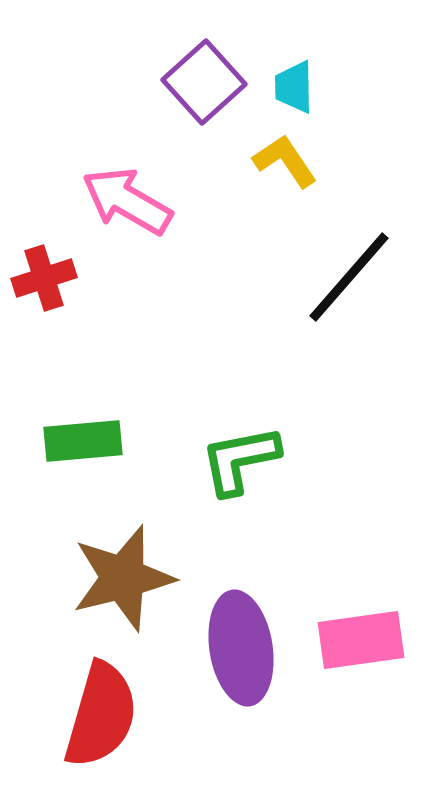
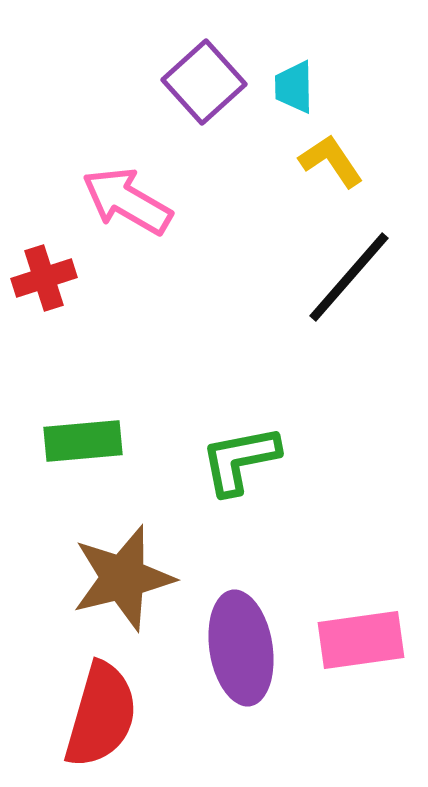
yellow L-shape: moved 46 px right
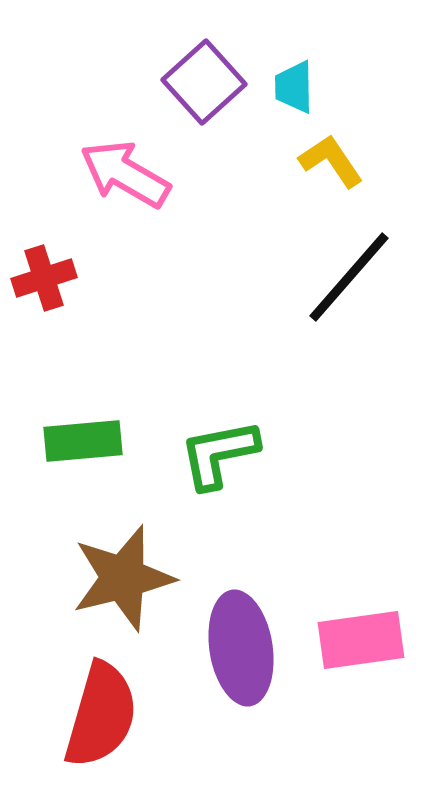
pink arrow: moved 2 px left, 27 px up
green L-shape: moved 21 px left, 6 px up
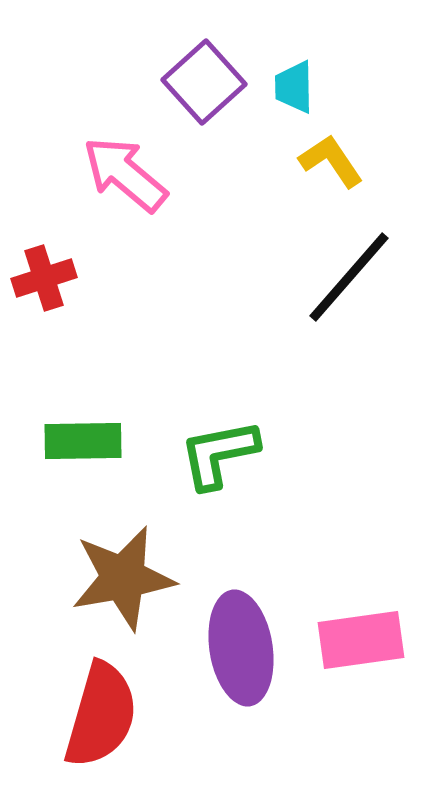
pink arrow: rotated 10 degrees clockwise
green rectangle: rotated 4 degrees clockwise
brown star: rotated 4 degrees clockwise
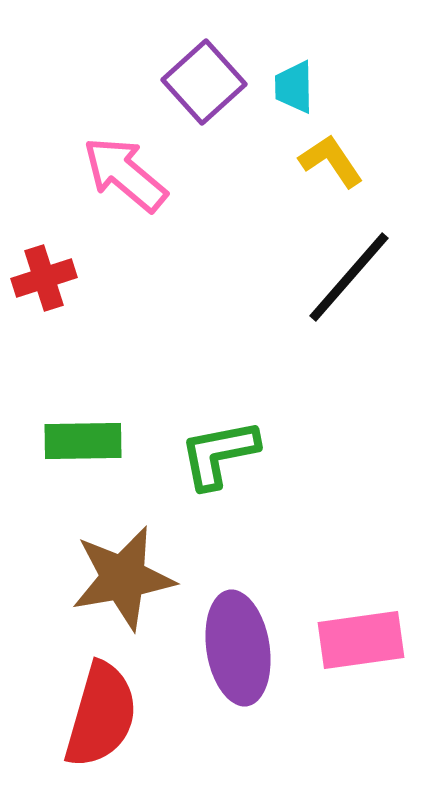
purple ellipse: moved 3 px left
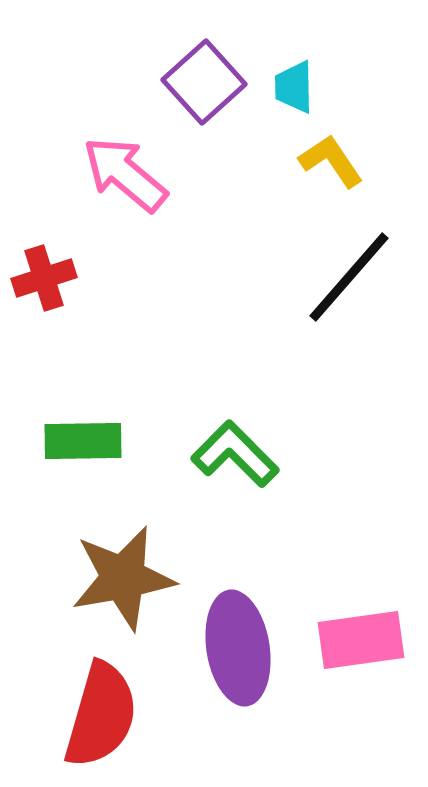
green L-shape: moved 16 px right; rotated 56 degrees clockwise
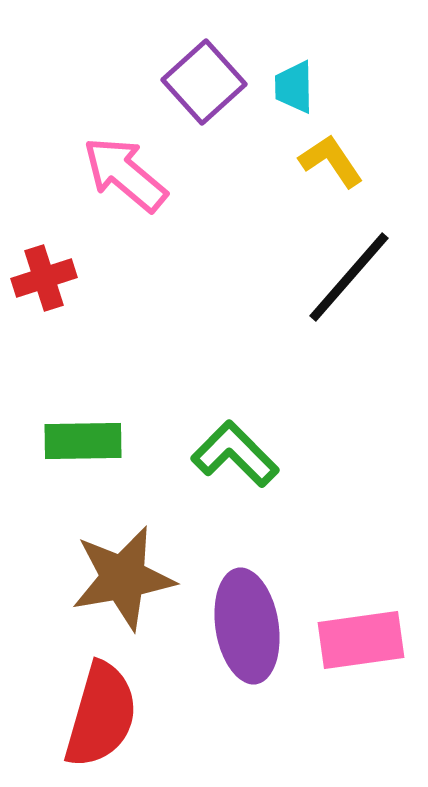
purple ellipse: moved 9 px right, 22 px up
